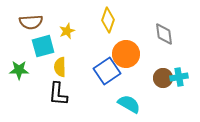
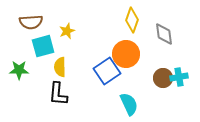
yellow diamond: moved 24 px right
cyan semicircle: rotated 35 degrees clockwise
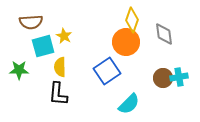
yellow star: moved 3 px left, 5 px down; rotated 21 degrees counterclockwise
orange circle: moved 12 px up
cyan semicircle: rotated 70 degrees clockwise
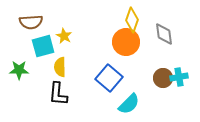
blue square: moved 2 px right, 7 px down; rotated 16 degrees counterclockwise
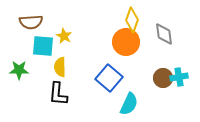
cyan square: rotated 20 degrees clockwise
cyan semicircle: rotated 20 degrees counterclockwise
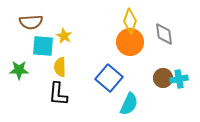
yellow diamond: moved 2 px left, 1 px down
orange circle: moved 4 px right
cyan cross: moved 2 px down
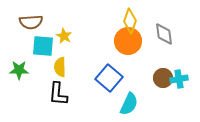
orange circle: moved 2 px left, 1 px up
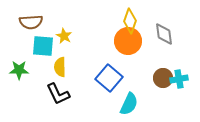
black L-shape: rotated 30 degrees counterclockwise
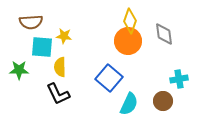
yellow star: rotated 21 degrees counterclockwise
cyan square: moved 1 px left, 1 px down
brown circle: moved 23 px down
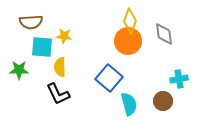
cyan semicircle: rotated 40 degrees counterclockwise
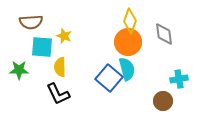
yellow star: rotated 14 degrees clockwise
orange circle: moved 1 px down
cyan semicircle: moved 2 px left, 35 px up
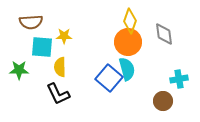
yellow star: rotated 21 degrees counterclockwise
